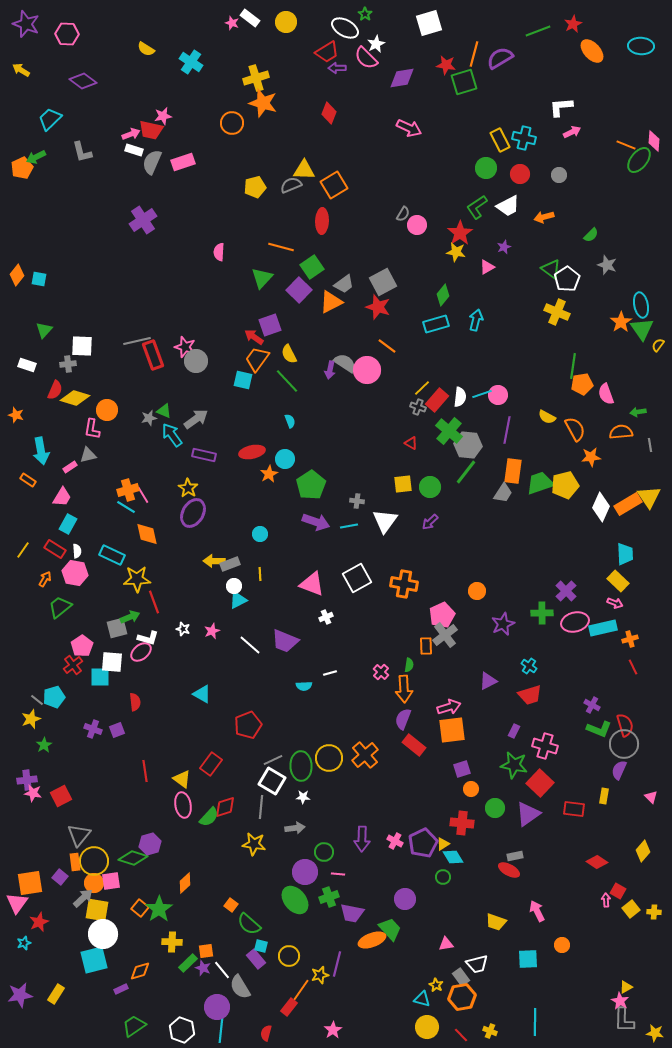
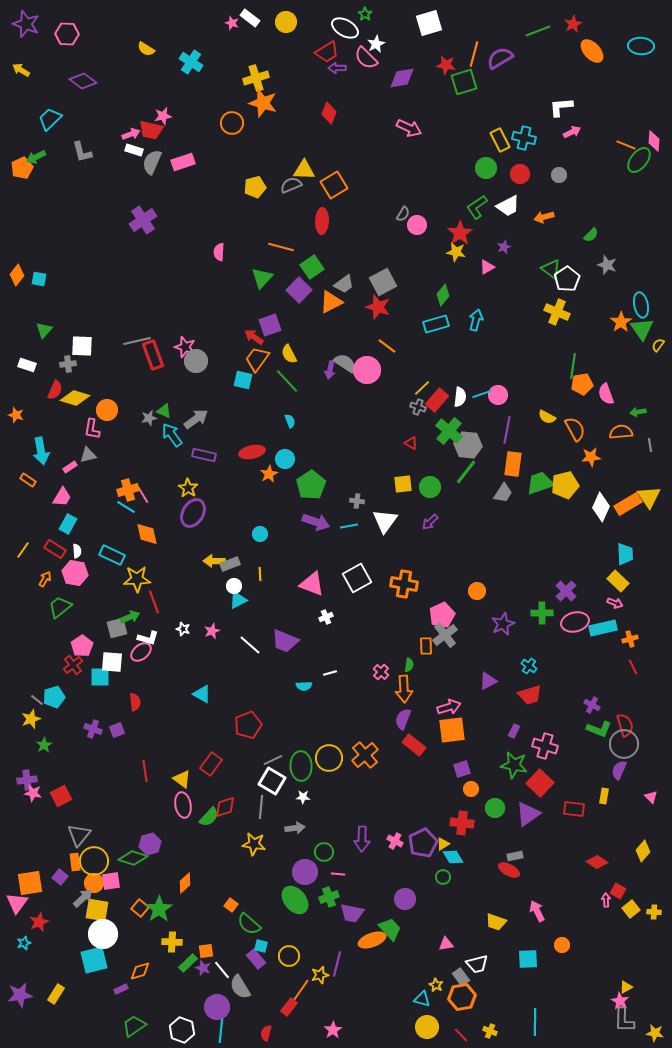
orange rectangle at (513, 471): moved 7 px up
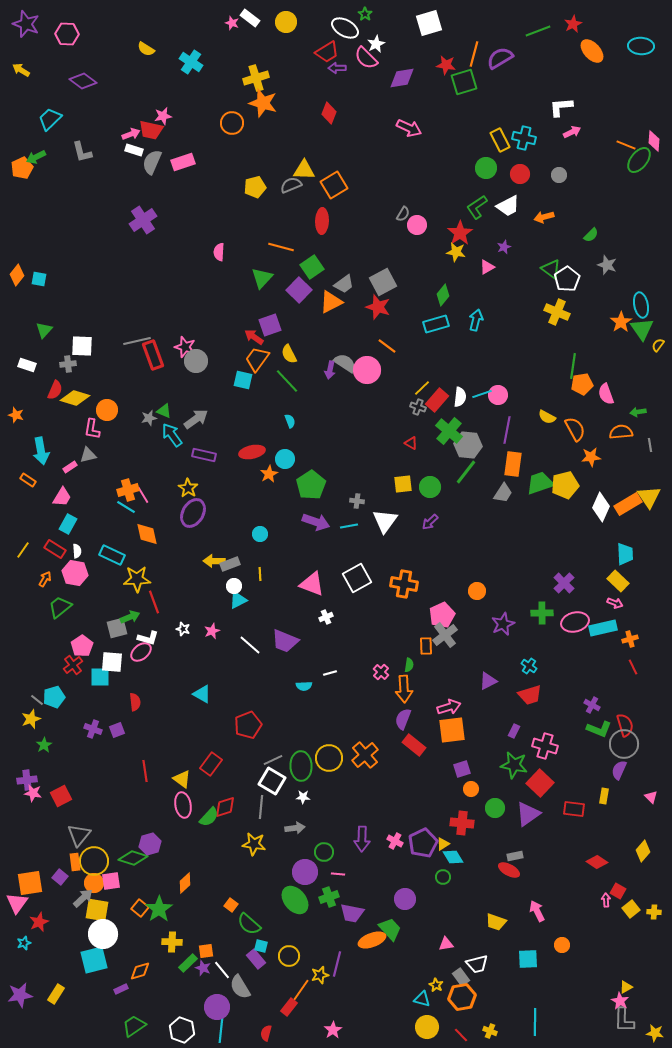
purple cross at (566, 591): moved 2 px left, 8 px up
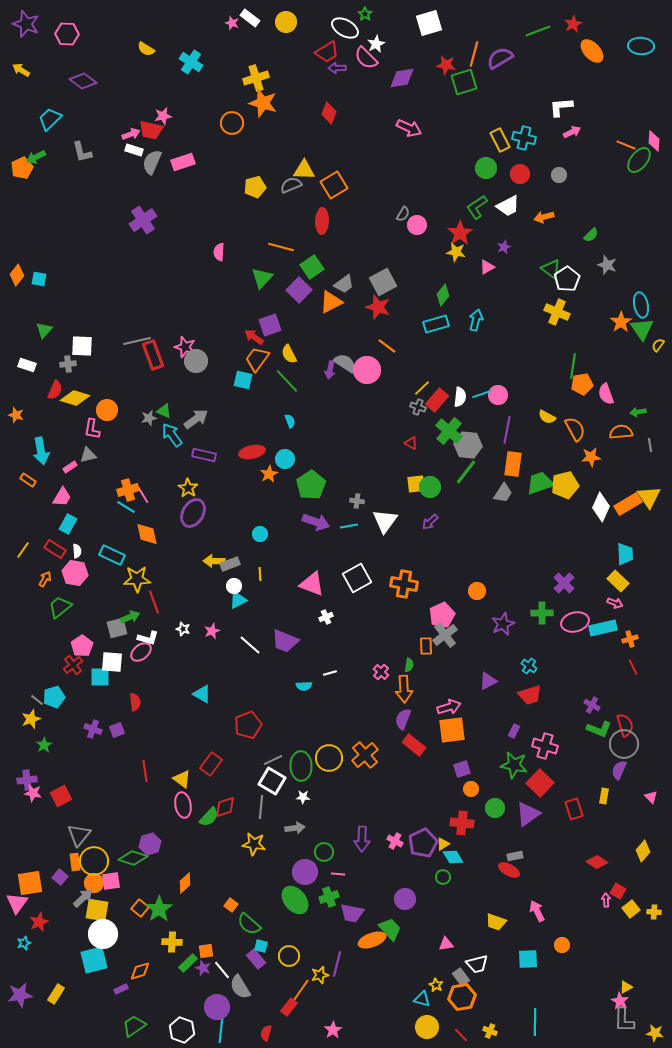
yellow square at (403, 484): moved 13 px right
red rectangle at (574, 809): rotated 65 degrees clockwise
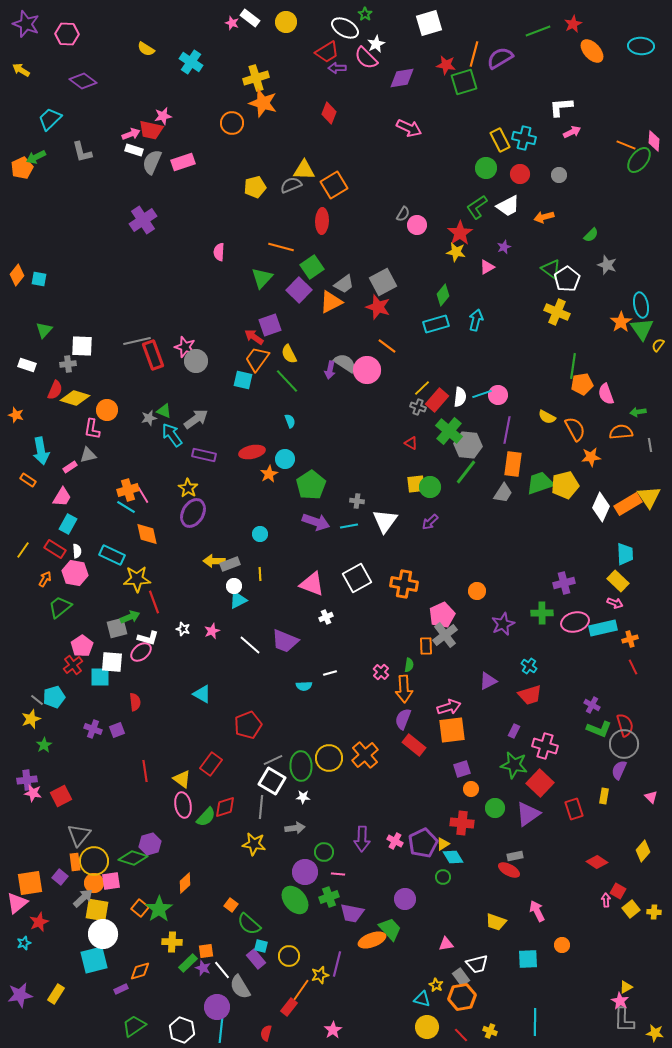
purple cross at (564, 583): rotated 30 degrees clockwise
green semicircle at (209, 817): moved 3 px left
pink triangle at (17, 903): rotated 15 degrees clockwise
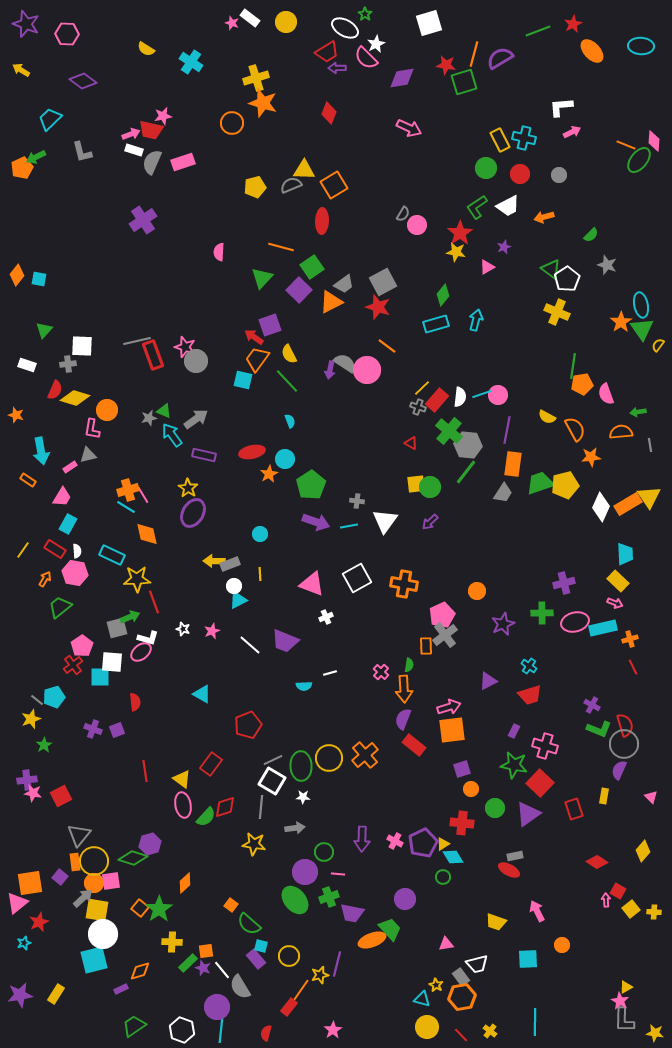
yellow cross at (490, 1031): rotated 16 degrees clockwise
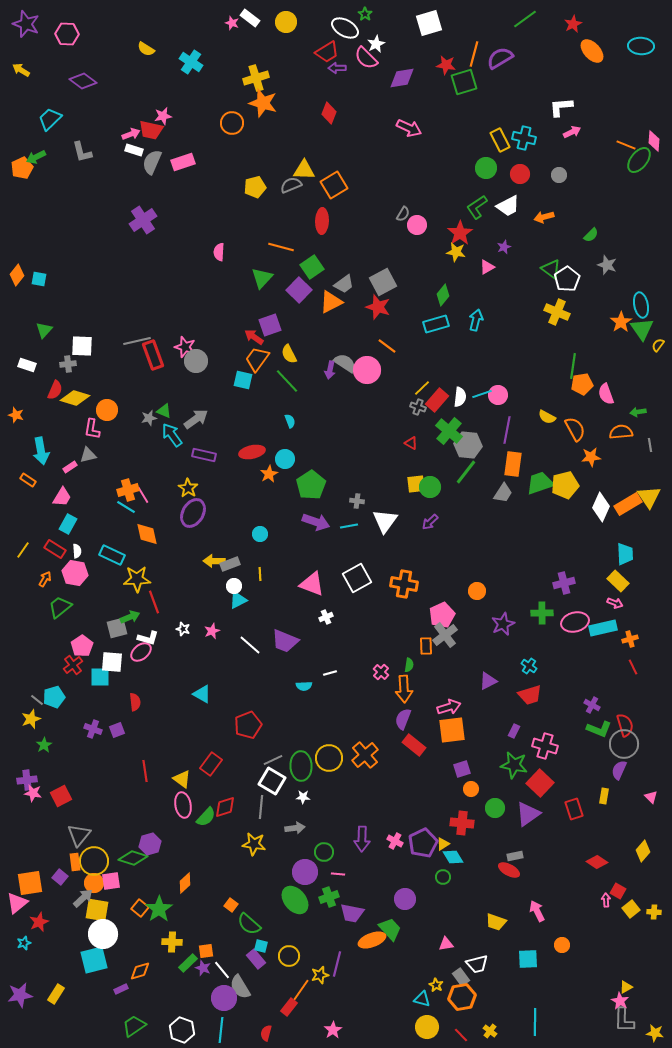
green line at (538, 31): moved 13 px left, 12 px up; rotated 15 degrees counterclockwise
purple circle at (217, 1007): moved 7 px right, 9 px up
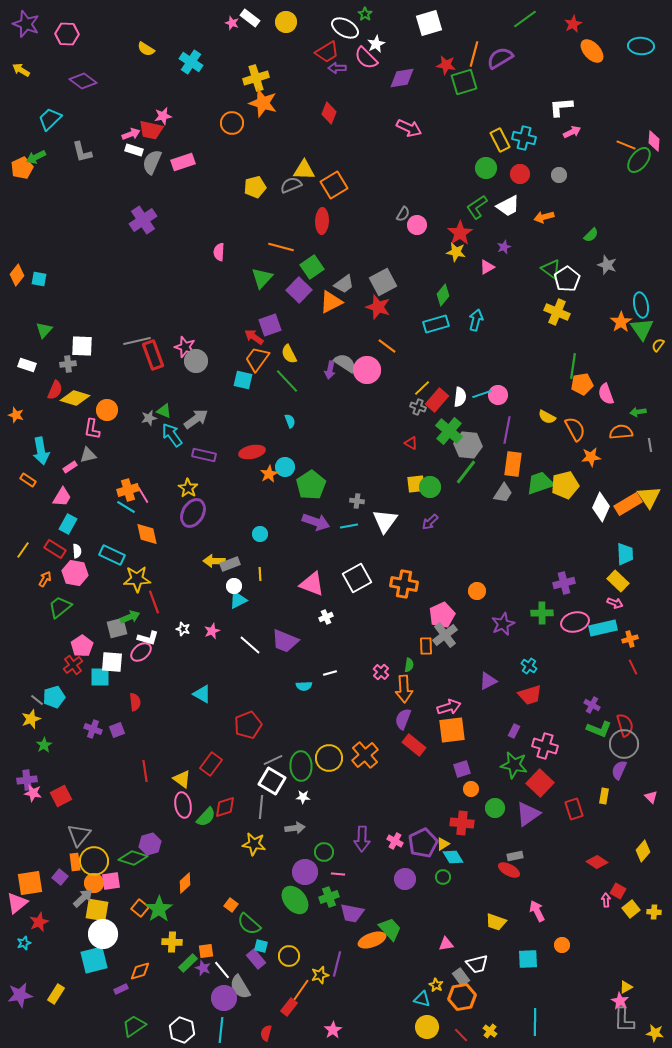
cyan circle at (285, 459): moved 8 px down
purple circle at (405, 899): moved 20 px up
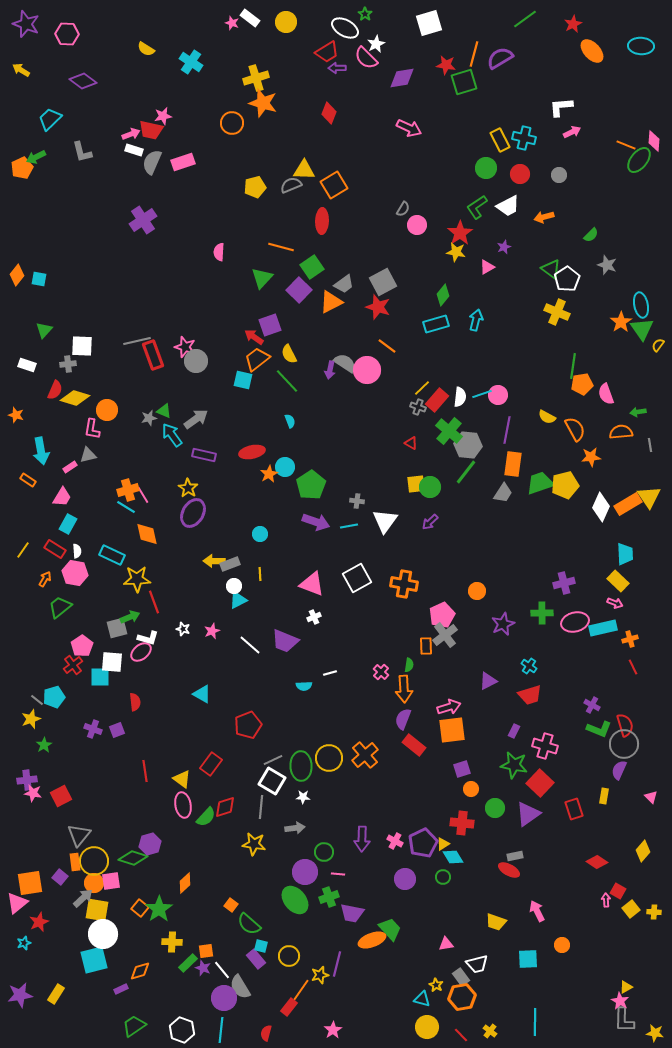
gray semicircle at (403, 214): moved 5 px up
orange trapezoid at (257, 359): rotated 16 degrees clockwise
white cross at (326, 617): moved 12 px left
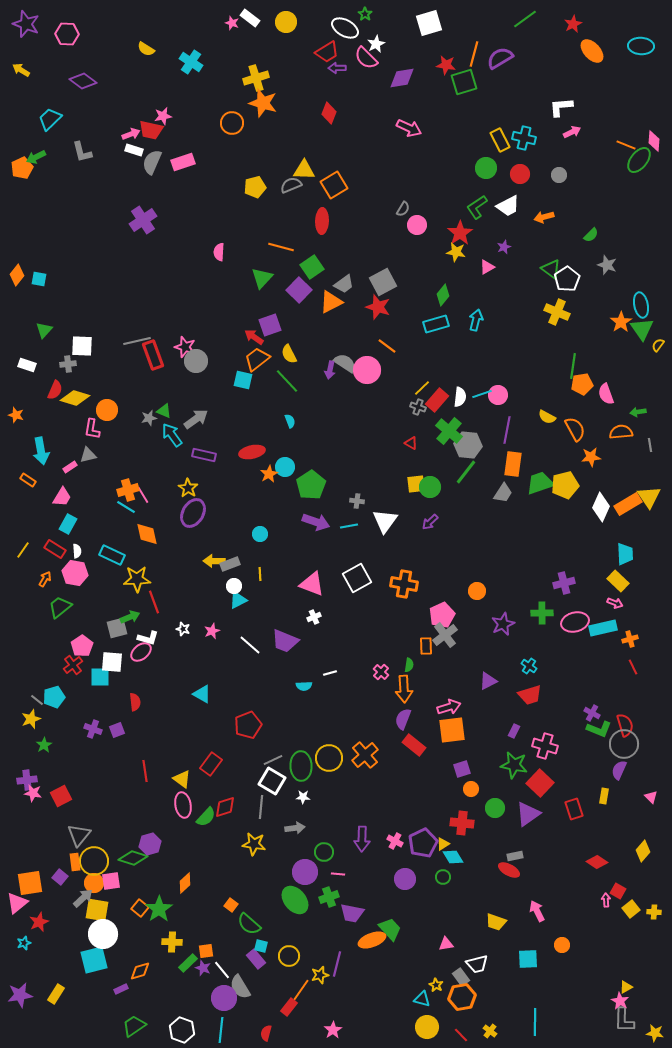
purple cross at (592, 705): moved 8 px down
